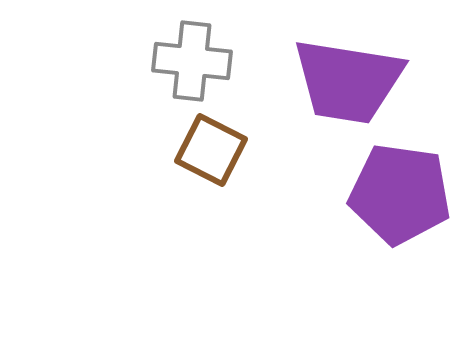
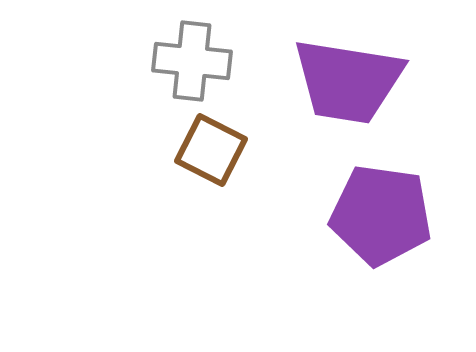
purple pentagon: moved 19 px left, 21 px down
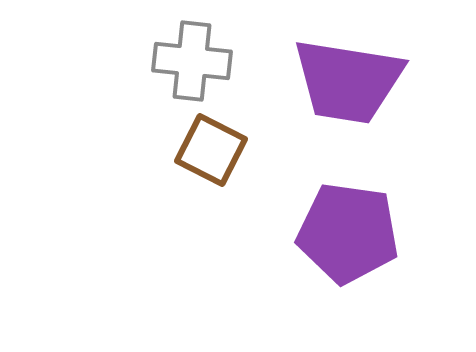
purple pentagon: moved 33 px left, 18 px down
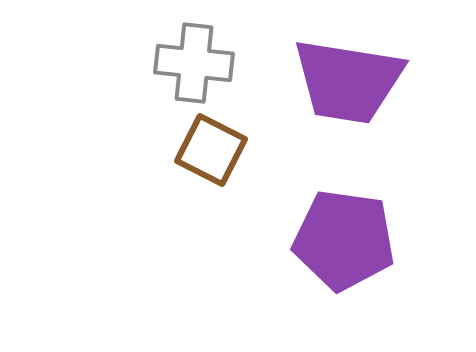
gray cross: moved 2 px right, 2 px down
purple pentagon: moved 4 px left, 7 px down
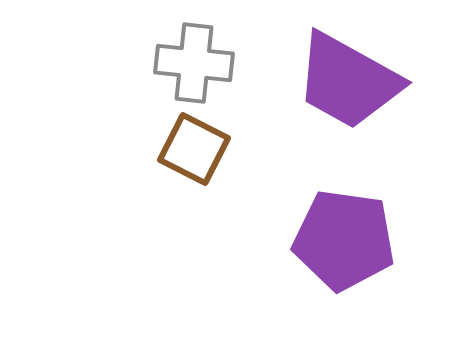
purple trapezoid: rotated 20 degrees clockwise
brown square: moved 17 px left, 1 px up
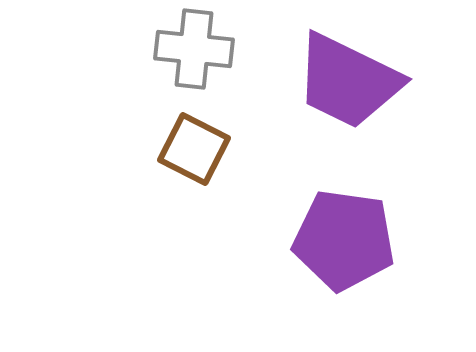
gray cross: moved 14 px up
purple trapezoid: rotated 3 degrees counterclockwise
